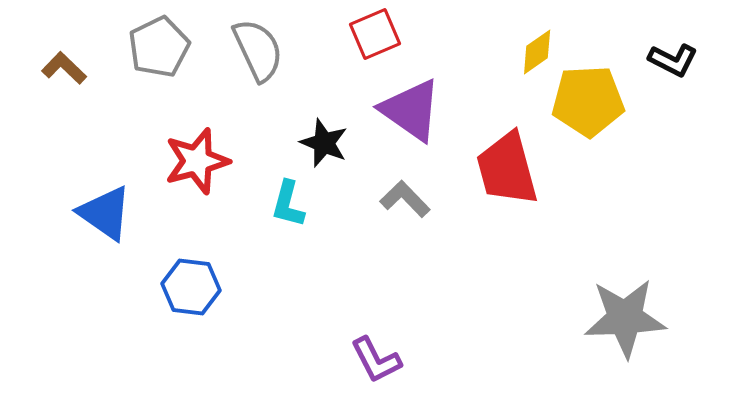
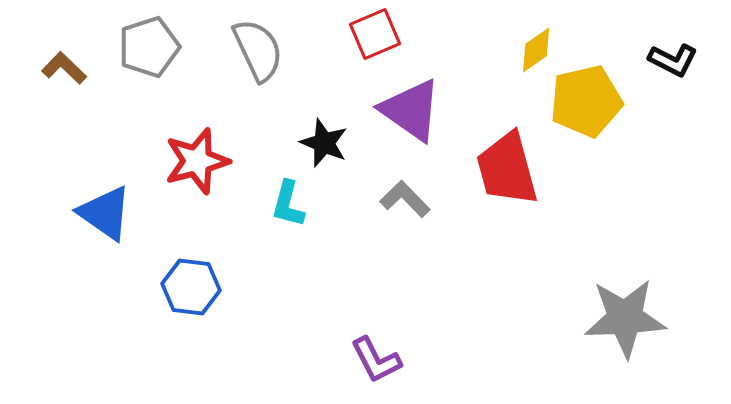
gray pentagon: moved 10 px left; rotated 8 degrees clockwise
yellow diamond: moved 1 px left, 2 px up
yellow pentagon: moved 2 px left; rotated 10 degrees counterclockwise
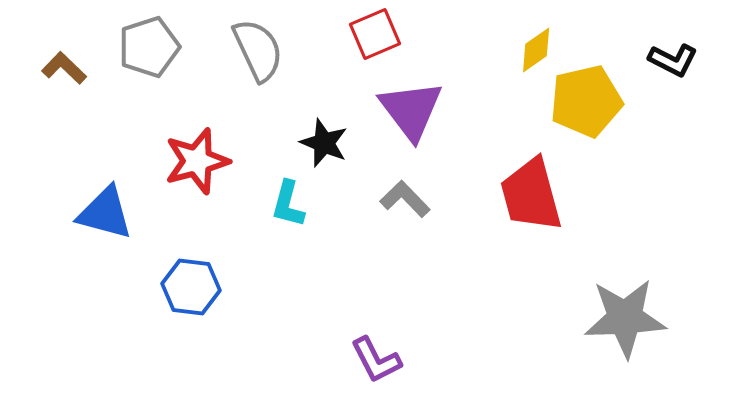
purple triangle: rotated 18 degrees clockwise
red trapezoid: moved 24 px right, 26 px down
blue triangle: rotated 20 degrees counterclockwise
